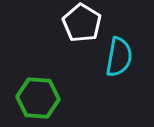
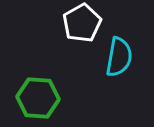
white pentagon: rotated 12 degrees clockwise
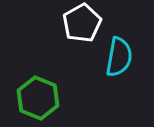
green hexagon: rotated 18 degrees clockwise
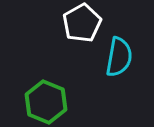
green hexagon: moved 8 px right, 4 px down
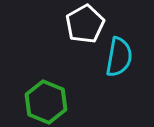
white pentagon: moved 3 px right, 1 px down
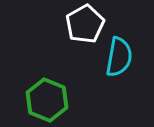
green hexagon: moved 1 px right, 2 px up
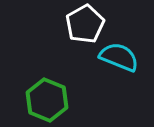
cyan semicircle: rotated 78 degrees counterclockwise
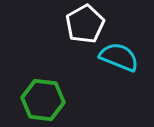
green hexagon: moved 4 px left; rotated 15 degrees counterclockwise
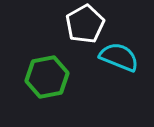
green hexagon: moved 4 px right, 23 px up; rotated 18 degrees counterclockwise
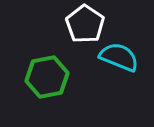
white pentagon: rotated 9 degrees counterclockwise
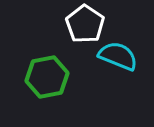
cyan semicircle: moved 1 px left, 1 px up
